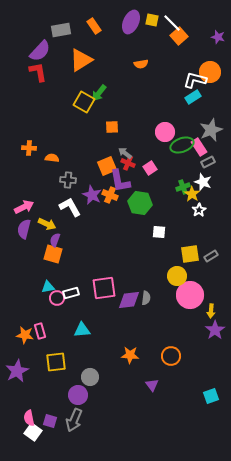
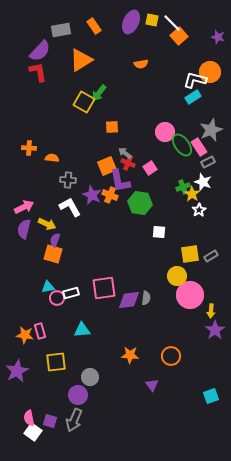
green ellipse at (182, 145): rotated 75 degrees clockwise
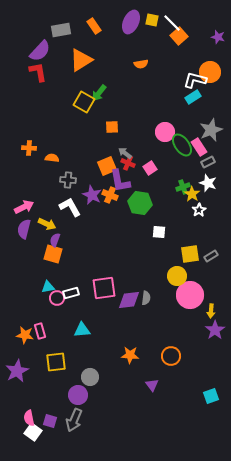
white star at (203, 182): moved 5 px right, 1 px down
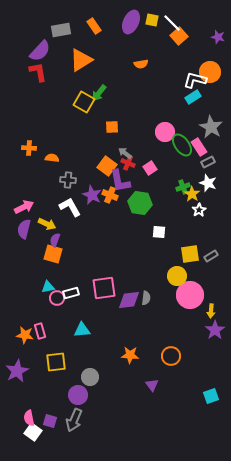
gray star at (211, 130): moved 3 px up; rotated 20 degrees counterclockwise
orange square at (107, 166): rotated 30 degrees counterclockwise
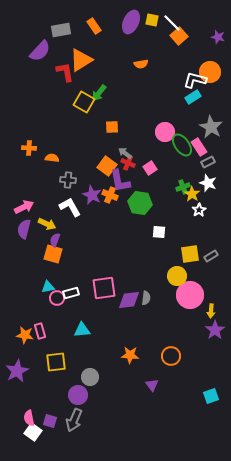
red L-shape at (38, 72): moved 27 px right
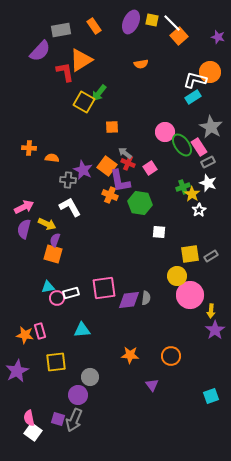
purple star at (92, 195): moved 9 px left, 25 px up
purple square at (50, 421): moved 8 px right, 2 px up
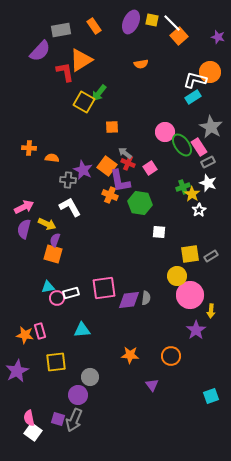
purple star at (215, 330): moved 19 px left
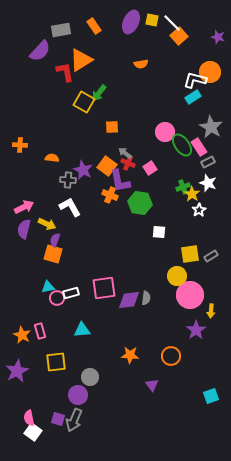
orange cross at (29, 148): moved 9 px left, 3 px up
orange star at (25, 335): moved 3 px left; rotated 18 degrees clockwise
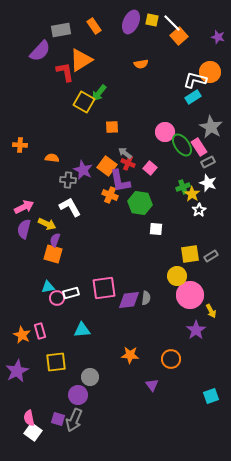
pink square at (150, 168): rotated 16 degrees counterclockwise
white square at (159, 232): moved 3 px left, 3 px up
yellow arrow at (211, 311): rotated 32 degrees counterclockwise
orange circle at (171, 356): moved 3 px down
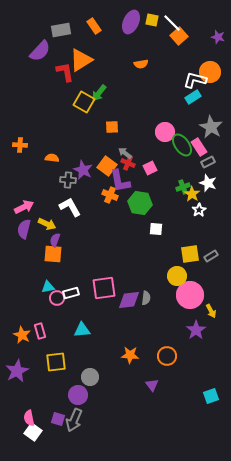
pink square at (150, 168): rotated 24 degrees clockwise
orange square at (53, 254): rotated 12 degrees counterclockwise
orange circle at (171, 359): moved 4 px left, 3 px up
